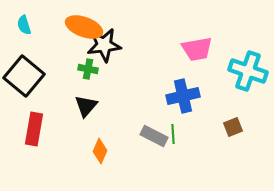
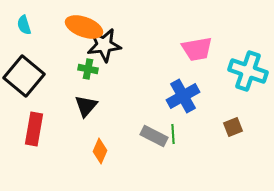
blue cross: rotated 16 degrees counterclockwise
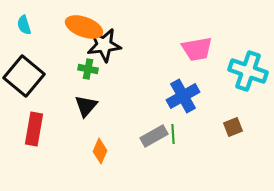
gray rectangle: rotated 56 degrees counterclockwise
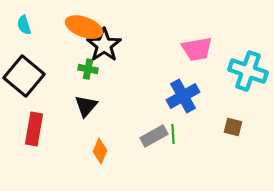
black star: rotated 28 degrees counterclockwise
brown square: rotated 36 degrees clockwise
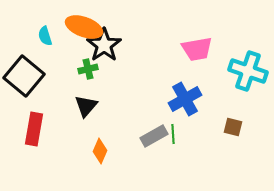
cyan semicircle: moved 21 px right, 11 px down
green cross: rotated 24 degrees counterclockwise
blue cross: moved 2 px right, 3 px down
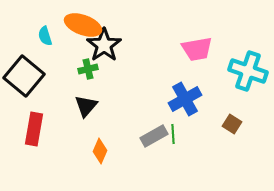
orange ellipse: moved 1 px left, 2 px up
brown square: moved 1 px left, 3 px up; rotated 18 degrees clockwise
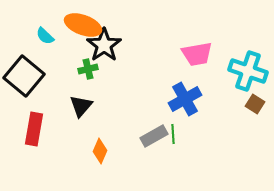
cyan semicircle: rotated 30 degrees counterclockwise
pink trapezoid: moved 5 px down
black triangle: moved 5 px left
brown square: moved 23 px right, 20 px up
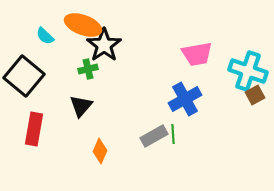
brown square: moved 9 px up; rotated 30 degrees clockwise
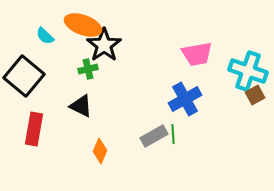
black triangle: rotated 45 degrees counterclockwise
